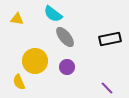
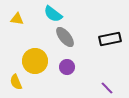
yellow semicircle: moved 3 px left
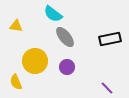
yellow triangle: moved 1 px left, 7 px down
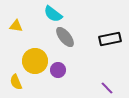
purple circle: moved 9 px left, 3 px down
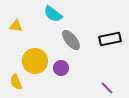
gray ellipse: moved 6 px right, 3 px down
purple circle: moved 3 px right, 2 px up
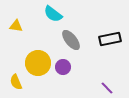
yellow circle: moved 3 px right, 2 px down
purple circle: moved 2 px right, 1 px up
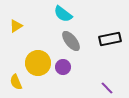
cyan semicircle: moved 10 px right
yellow triangle: rotated 40 degrees counterclockwise
gray ellipse: moved 1 px down
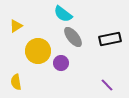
gray ellipse: moved 2 px right, 4 px up
yellow circle: moved 12 px up
purple circle: moved 2 px left, 4 px up
yellow semicircle: rotated 14 degrees clockwise
purple line: moved 3 px up
